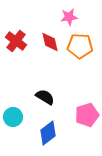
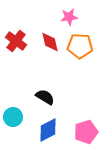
pink pentagon: moved 1 px left, 17 px down
blue diamond: moved 3 px up; rotated 10 degrees clockwise
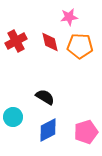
red cross: rotated 25 degrees clockwise
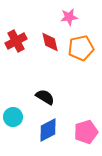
orange pentagon: moved 1 px right, 2 px down; rotated 15 degrees counterclockwise
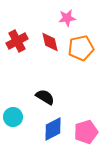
pink star: moved 2 px left, 1 px down
red cross: moved 1 px right
blue diamond: moved 5 px right, 1 px up
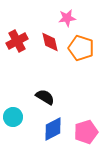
orange pentagon: rotated 30 degrees clockwise
